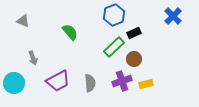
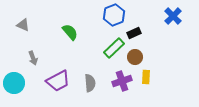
gray triangle: moved 4 px down
green rectangle: moved 1 px down
brown circle: moved 1 px right, 2 px up
yellow rectangle: moved 7 px up; rotated 72 degrees counterclockwise
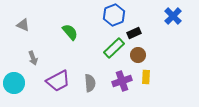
brown circle: moved 3 px right, 2 px up
